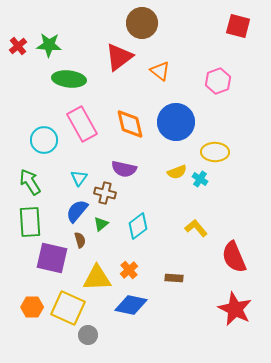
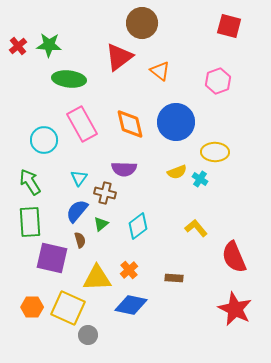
red square: moved 9 px left
purple semicircle: rotated 10 degrees counterclockwise
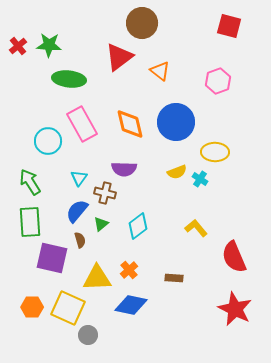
cyan circle: moved 4 px right, 1 px down
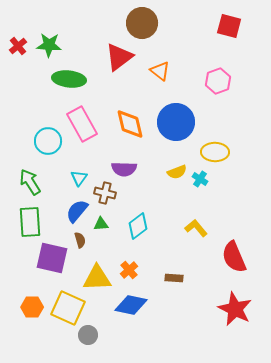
green triangle: rotated 35 degrees clockwise
